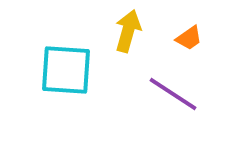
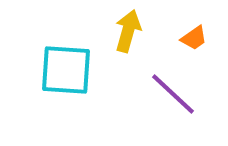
orange trapezoid: moved 5 px right
purple line: rotated 10 degrees clockwise
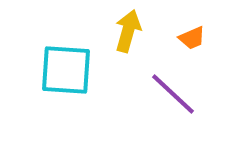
orange trapezoid: moved 2 px left; rotated 12 degrees clockwise
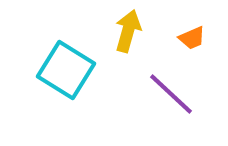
cyan square: rotated 28 degrees clockwise
purple line: moved 2 px left
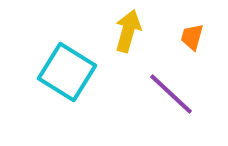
orange trapezoid: moved 1 px up; rotated 128 degrees clockwise
cyan square: moved 1 px right, 2 px down
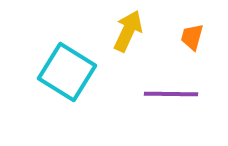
yellow arrow: rotated 9 degrees clockwise
purple line: rotated 42 degrees counterclockwise
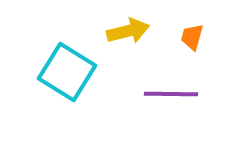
yellow arrow: rotated 51 degrees clockwise
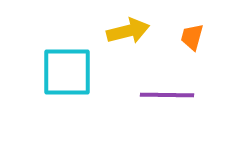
cyan square: rotated 32 degrees counterclockwise
purple line: moved 4 px left, 1 px down
